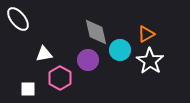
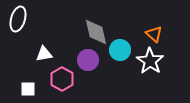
white ellipse: rotated 55 degrees clockwise
orange triangle: moved 8 px right; rotated 48 degrees counterclockwise
pink hexagon: moved 2 px right, 1 px down
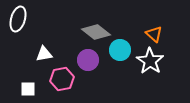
gray diamond: rotated 40 degrees counterclockwise
pink hexagon: rotated 20 degrees clockwise
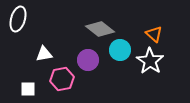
gray diamond: moved 4 px right, 3 px up
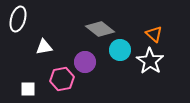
white triangle: moved 7 px up
purple circle: moved 3 px left, 2 px down
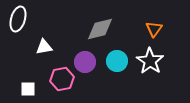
gray diamond: rotated 52 degrees counterclockwise
orange triangle: moved 5 px up; rotated 24 degrees clockwise
cyan circle: moved 3 px left, 11 px down
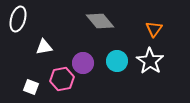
gray diamond: moved 8 px up; rotated 64 degrees clockwise
purple circle: moved 2 px left, 1 px down
white square: moved 3 px right, 2 px up; rotated 21 degrees clockwise
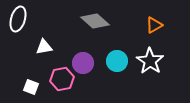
gray diamond: moved 5 px left; rotated 8 degrees counterclockwise
orange triangle: moved 4 px up; rotated 24 degrees clockwise
